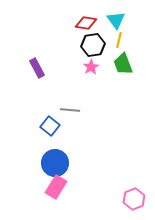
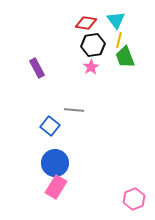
green trapezoid: moved 2 px right, 7 px up
gray line: moved 4 px right
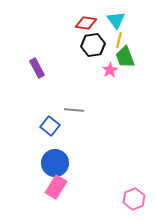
pink star: moved 19 px right, 3 px down
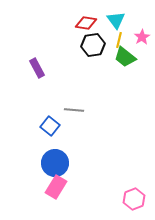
green trapezoid: rotated 30 degrees counterclockwise
pink star: moved 32 px right, 33 px up
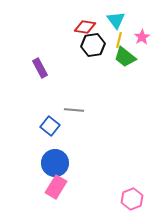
red diamond: moved 1 px left, 4 px down
purple rectangle: moved 3 px right
pink hexagon: moved 2 px left
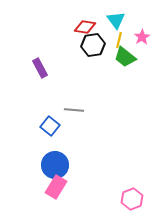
blue circle: moved 2 px down
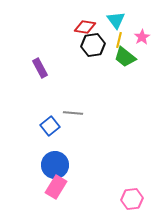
gray line: moved 1 px left, 3 px down
blue square: rotated 12 degrees clockwise
pink hexagon: rotated 15 degrees clockwise
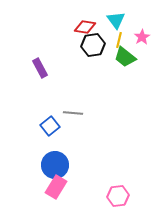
pink hexagon: moved 14 px left, 3 px up
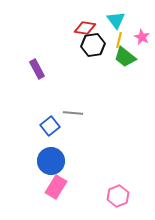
red diamond: moved 1 px down
pink star: rotated 14 degrees counterclockwise
purple rectangle: moved 3 px left, 1 px down
blue circle: moved 4 px left, 4 px up
pink hexagon: rotated 15 degrees counterclockwise
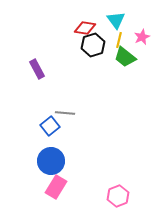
pink star: rotated 21 degrees clockwise
black hexagon: rotated 10 degrees counterclockwise
gray line: moved 8 px left
